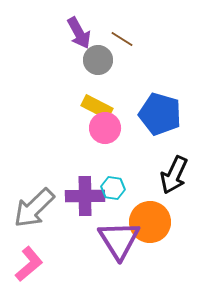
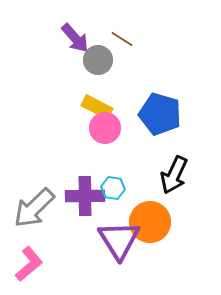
purple arrow: moved 4 px left, 5 px down; rotated 12 degrees counterclockwise
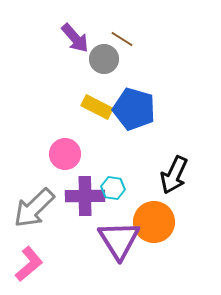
gray circle: moved 6 px right, 1 px up
blue pentagon: moved 26 px left, 5 px up
pink circle: moved 40 px left, 26 px down
orange circle: moved 4 px right
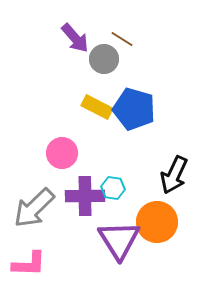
pink circle: moved 3 px left, 1 px up
orange circle: moved 3 px right
pink L-shape: rotated 42 degrees clockwise
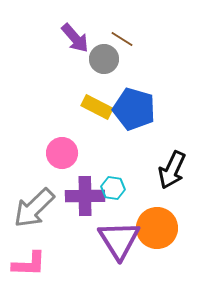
black arrow: moved 2 px left, 5 px up
orange circle: moved 6 px down
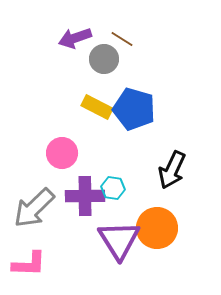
purple arrow: rotated 112 degrees clockwise
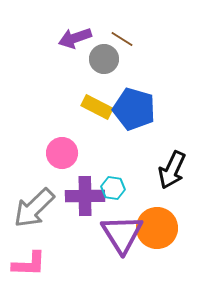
purple triangle: moved 3 px right, 6 px up
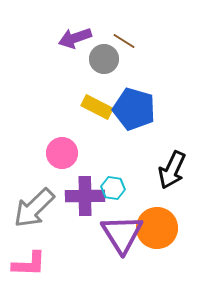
brown line: moved 2 px right, 2 px down
